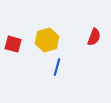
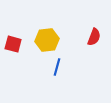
yellow hexagon: rotated 10 degrees clockwise
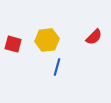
red semicircle: rotated 24 degrees clockwise
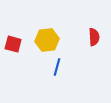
red semicircle: rotated 48 degrees counterclockwise
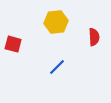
yellow hexagon: moved 9 px right, 18 px up
blue line: rotated 30 degrees clockwise
